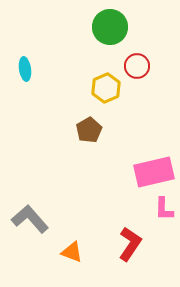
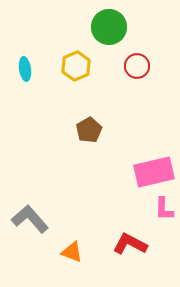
green circle: moved 1 px left
yellow hexagon: moved 30 px left, 22 px up
red L-shape: rotated 96 degrees counterclockwise
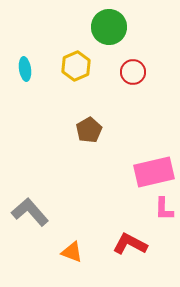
red circle: moved 4 px left, 6 px down
gray L-shape: moved 7 px up
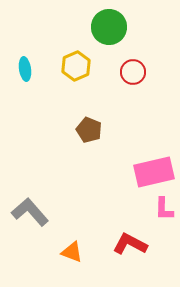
brown pentagon: rotated 20 degrees counterclockwise
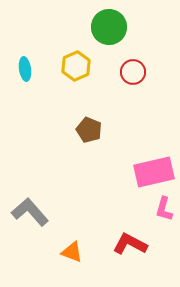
pink L-shape: rotated 15 degrees clockwise
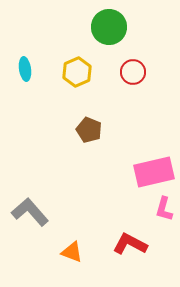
yellow hexagon: moved 1 px right, 6 px down
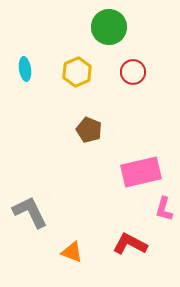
pink rectangle: moved 13 px left
gray L-shape: rotated 15 degrees clockwise
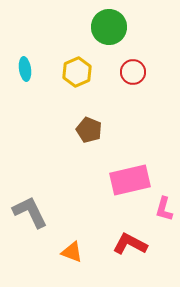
pink rectangle: moved 11 px left, 8 px down
